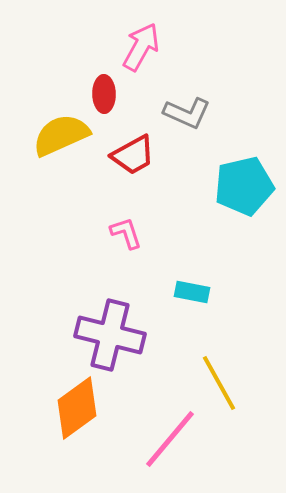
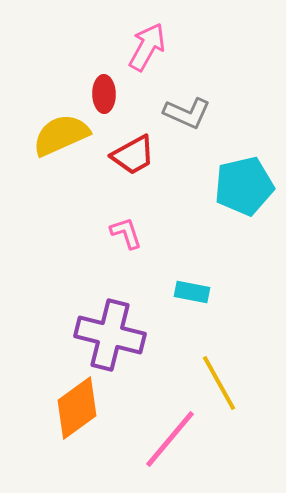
pink arrow: moved 6 px right
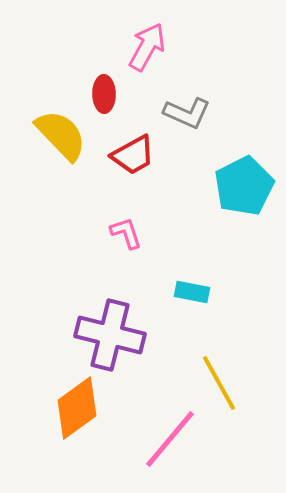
yellow semicircle: rotated 70 degrees clockwise
cyan pentagon: rotated 14 degrees counterclockwise
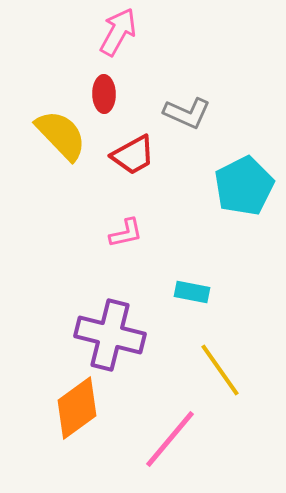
pink arrow: moved 29 px left, 15 px up
pink L-shape: rotated 96 degrees clockwise
yellow line: moved 1 px right, 13 px up; rotated 6 degrees counterclockwise
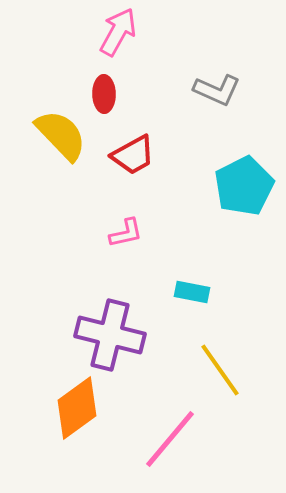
gray L-shape: moved 30 px right, 23 px up
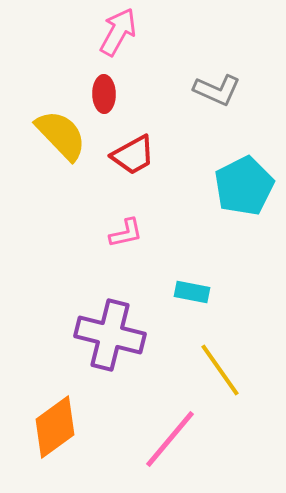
orange diamond: moved 22 px left, 19 px down
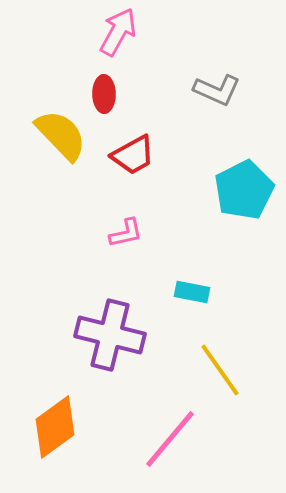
cyan pentagon: moved 4 px down
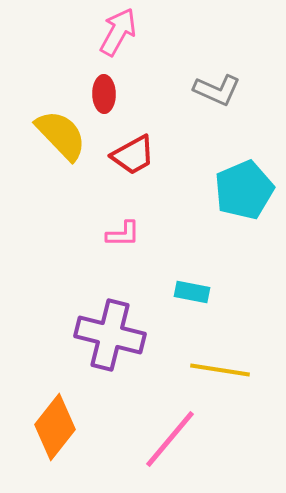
cyan pentagon: rotated 4 degrees clockwise
pink L-shape: moved 3 px left, 1 px down; rotated 12 degrees clockwise
yellow line: rotated 46 degrees counterclockwise
orange diamond: rotated 16 degrees counterclockwise
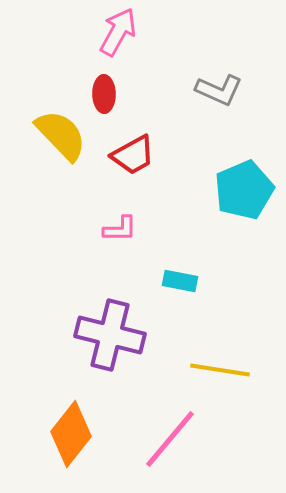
gray L-shape: moved 2 px right
pink L-shape: moved 3 px left, 5 px up
cyan rectangle: moved 12 px left, 11 px up
orange diamond: moved 16 px right, 7 px down
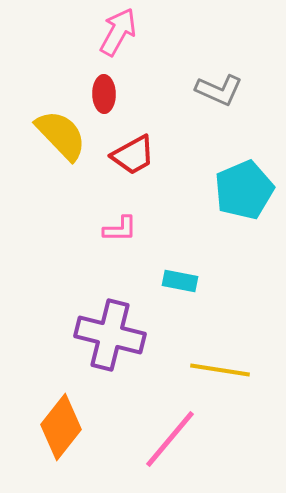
orange diamond: moved 10 px left, 7 px up
